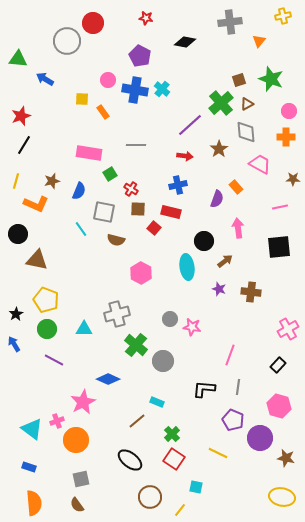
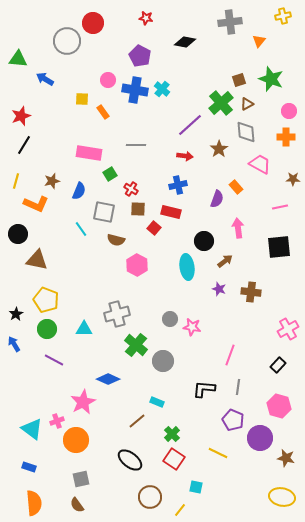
pink hexagon at (141, 273): moved 4 px left, 8 px up
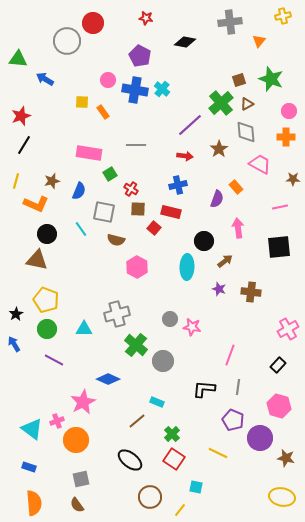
yellow square at (82, 99): moved 3 px down
black circle at (18, 234): moved 29 px right
pink hexagon at (137, 265): moved 2 px down
cyan ellipse at (187, 267): rotated 10 degrees clockwise
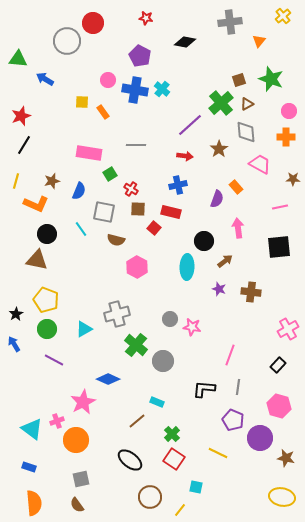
yellow cross at (283, 16): rotated 28 degrees counterclockwise
cyan triangle at (84, 329): rotated 30 degrees counterclockwise
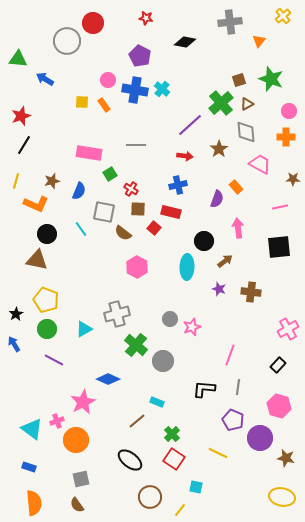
orange rectangle at (103, 112): moved 1 px right, 7 px up
brown semicircle at (116, 240): moved 7 px right, 7 px up; rotated 24 degrees clockwise
pink star at (192, 327): rotated 30 degrees counterclockwise
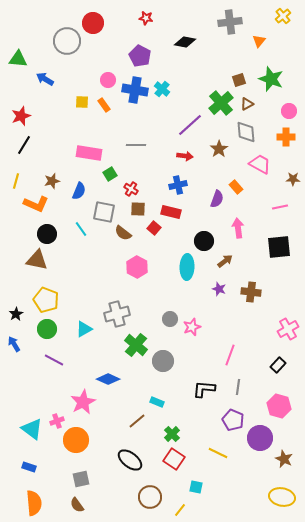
brown star at (286, 458): moved 2 px left, 1 px down; rotated 12 degrees clockwise
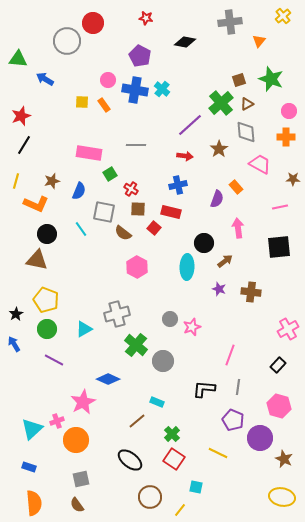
black circle at (204, 241): moved 2 px down
cyan triangle at (32, 429): rotated 40 degrees clockwise
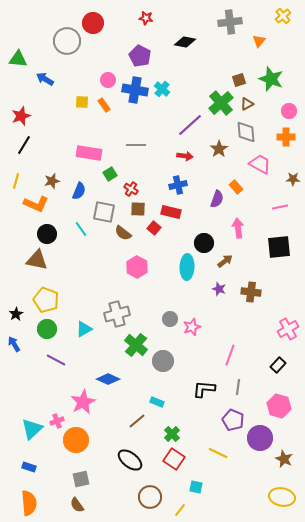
purple line at (54, 360): moved 2 px right
orange semicircle at (34, 503): moved 5 px left
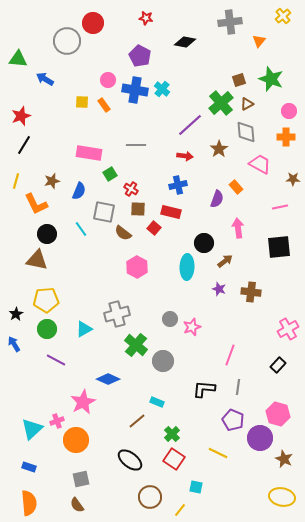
orange L-shape at (36, 204): rotated 40 degrees clockwise
yellow pentagon at (46, 300): rotated 25 degrees counterclockwise
pink hexagon at (279, 406): moved 1 px left, 8 px down
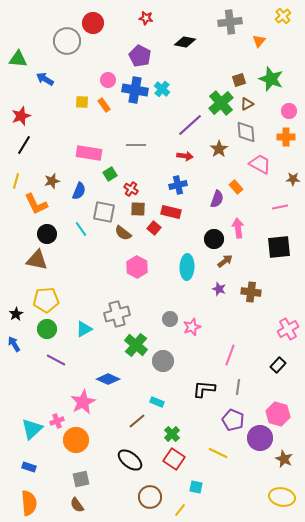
black circle at (204, 243): moved 10 px right, 4 px up
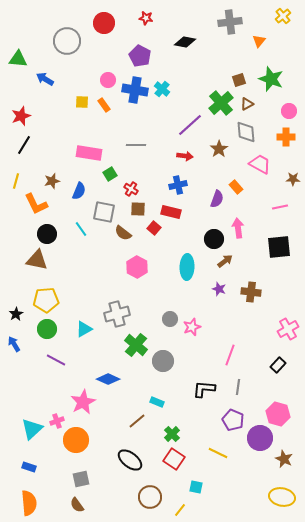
red circle at (93, 23): moved 11 px right
